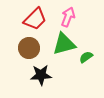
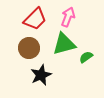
black star: rotated 20 degrees counterclockwise
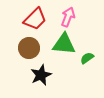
green triangle: rotated 20 degrees clockwise
green semicircle: moved 1 px right, 1 px down
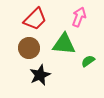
pink arrow: moved 11 px right
green semicircle: moved 1 px right, 3 px down
black star: moved 1 px left
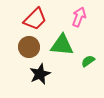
green triangle: moved 2 px left, 1 px down
brown circle: moved 1 px up
black star: moved 1 px up
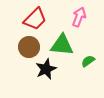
black star: moved 6 px right, 5 px up
